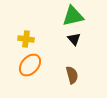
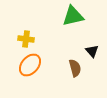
black triangle: moved 18 px right, 12 px down
brown semicircle: moved 3 px right, 7 px up
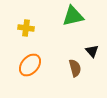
yellow cross: moved 11 px up
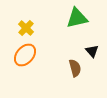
green triangle: moved 4 px right, 2 px down
yellow cross: rotated 35 degrees clockwise
orange ellipse: moved 5 px left, 10 px up
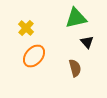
green triangle: moved 1 px left
black triangle: moved 5 px left, 9 px up
orange ellipse: moved 9 px right, 1 px down
